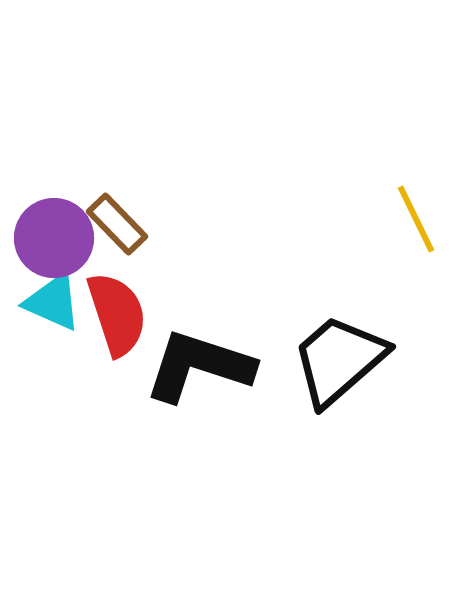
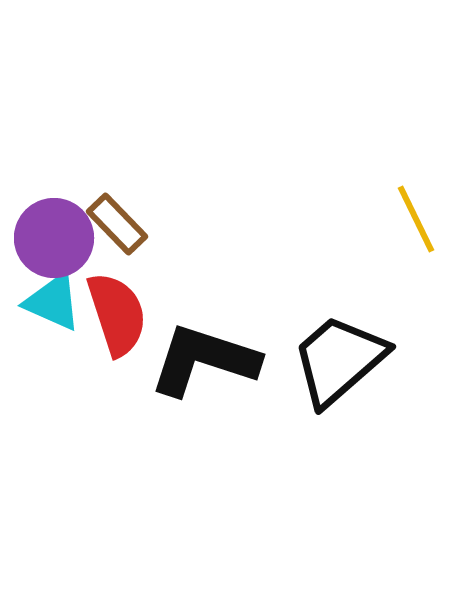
black L-shape: moved 5 px right, 6 px up
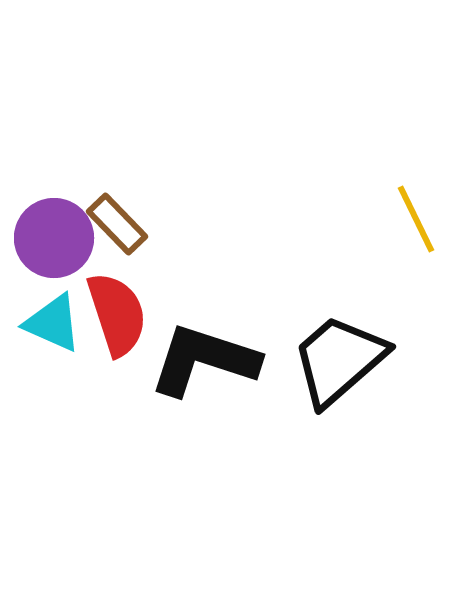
cyan triangle: moved 21 px down
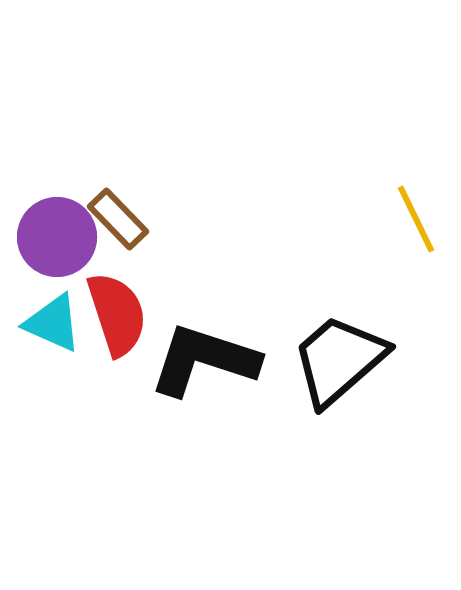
brown rectangle: moved 1 px right, 5 px up
purple circle: moved 3 px right, 1 px up
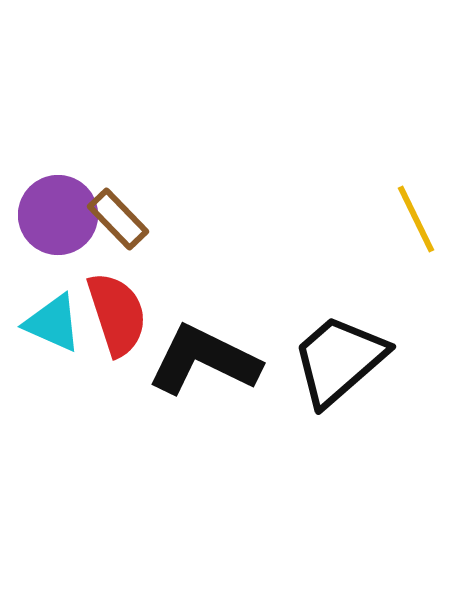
purple circle: moved 1 px right, 22 px up
black L-shape: rotated 8 degrees clockwise
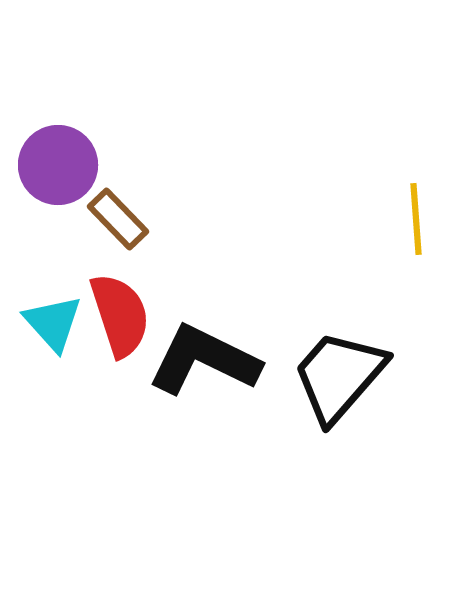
purple circle: moved 50 px up
yellow line: rotated 22 degrees clockwise
red semicircle: moved 3 px right, 1 px down
cyan triangle: rotated 24 degrees clockwise
black trapezoid: moved 16 px down; rotated 8 degrees counterclockwise
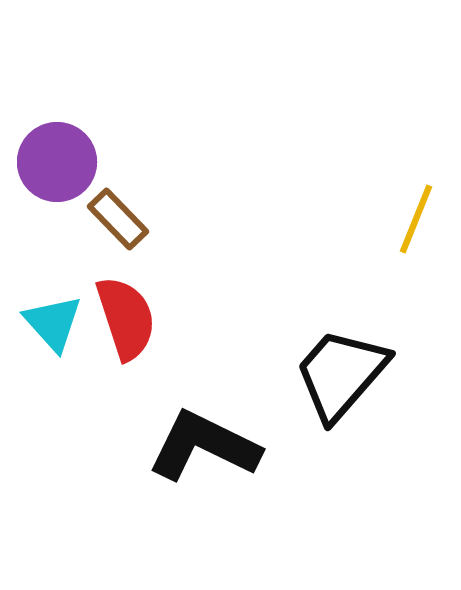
purple circle: moved 1 px left, 3 px up
yellow line: rotated 26 degrees clockwise
red semicircle: moved 6 px right, 3 px down
black L-shape: moved 86 px down
black trapezoid: moved 2 px right, 2 px up
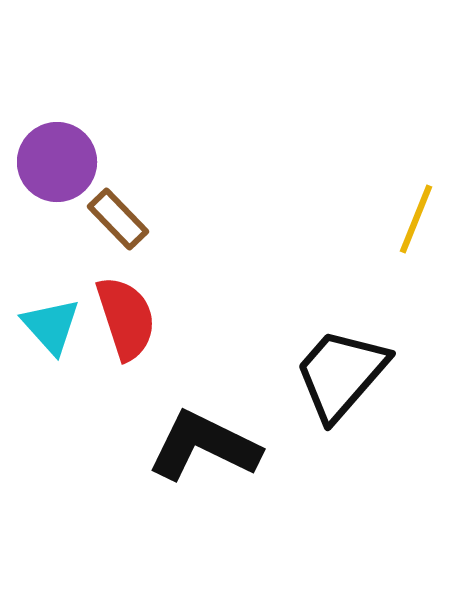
cyan triangle: moved 2 px left, 3 px down
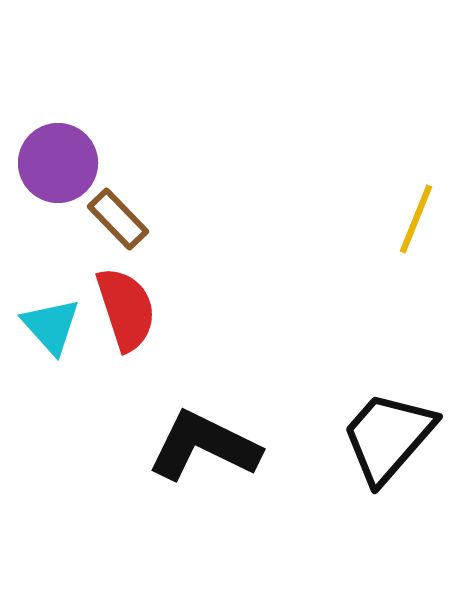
purple circle: moved 1 px right, 1 px down
red semicircle: moved 9 px up
black trapezoid: moved 47 px right, 63 px down
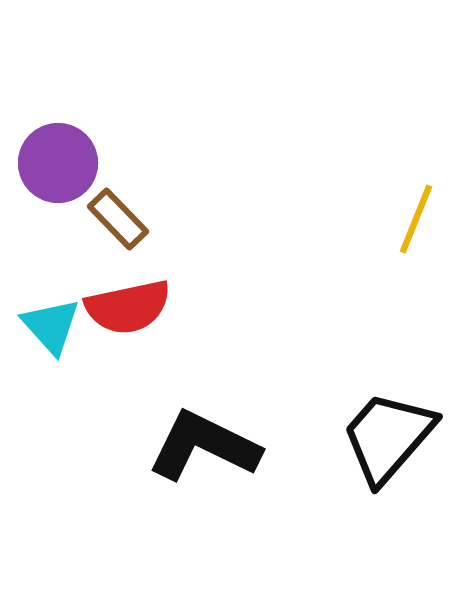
red semicircle: moved 2 px right, 2 px up; rotated 96 degrees clockwise
